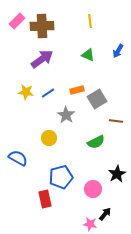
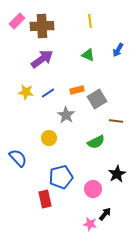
blue arrow: moved 1 px up
blue semicircle: rotated 18 degrees clockwise
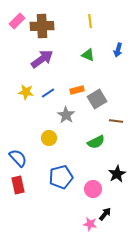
blue arrow: rotated 16 degrees counterclockwise
red rectangle: moved 27 px left, 14 px up
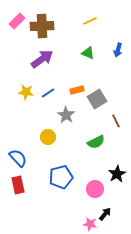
yellow line: rotated 72 degrees clockwise
green triangle: moved 2 px up
brown line: rotated 56 degrees clockwise
yellow circle: moved 1 px left, 1 px up
pink circle: moved 2 px right
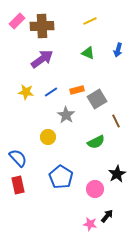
blue line: moved 3 px right, 1 px up
blue pentagon: rotated 25 degrees counterclockwise
black arrow: moved 2 px right, 2 px down
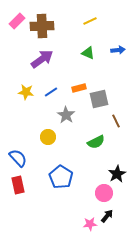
blue arrow: rotated 112 degrees counterclockwise
orange rectangle: moved 2 px right, 2 px up
gray square: moved 2 px right; rotated 18 degrees clockwise
pink circle: moved 9 px right, 4 px down
pink star: rotated 16 degrees counterclockwise
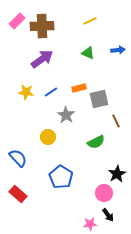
red rectangle: moved 9 px down; rotated 36 degrees counterclockwise
black arrow: moved 1 px right, 1 px up; rotated 104 degrees clockwise
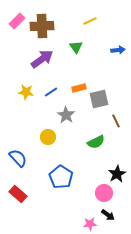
green triangle: moved 12 px left, 6 px up; rotated 32 degrees clockwise
black arrow: rotated 16 degrees counterclockwise
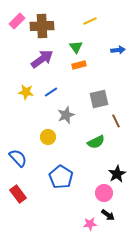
orange rectangle: moved 23 px up
gray star: rotated 18 degrees clockwise
red rectangle: rotated 12 degrees clockwise
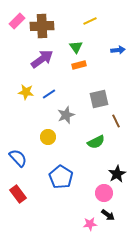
blue line: moved 2 px left, 2 px down
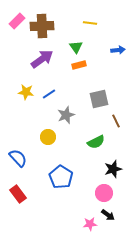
yellow line: moved 2 px down; rotated 32 degrees clockwise
black star: moved 4 px left, 5 px up; rotated 12 degrees clockwise
